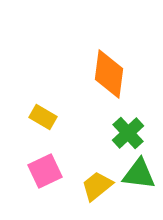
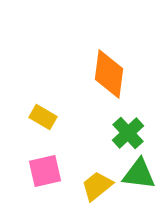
pink square: rotated 12 degrees clockwise
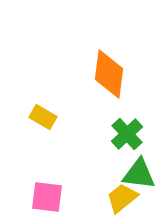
green cross: moved 1 px left, 1 px down
pink square: moved 2 px right, 26 px down; rotated 20 degrees clockwise
yellow trapezoid: moved 25 px right, 12 px down
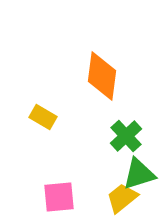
orange diamond: moved 7 px left, 2 px down
green cross: moved 1 px left, 2 px down
green triangle: rotated 24 degrees counterclockwise
pink square: moved 12 px right; rotated 12 degrees counterclockwise
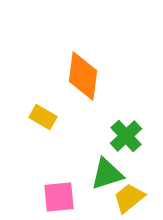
orange diamond: moved 19 px left
green triangle: moved 32 px left
yellow trapezoid: moved 7 px right
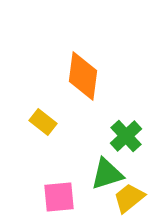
yellow rectangle: moved 5 px down; rotated 8 degrees clockwise
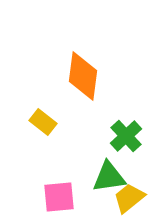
green triangle: moved 2 px right, 3 px down; rotated 9 degrees clockwise
